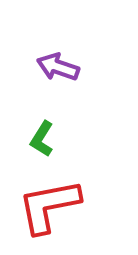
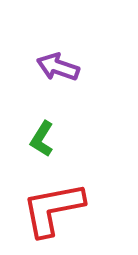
red L-shape: moved 4 px right, 3 px down
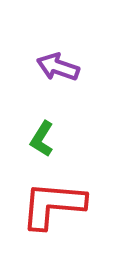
red L-shape: moved 4 px up; rotated 16 degrees clockwise
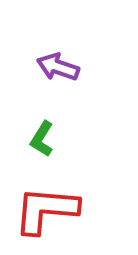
red L-shape: moved 7 px left, 5 px down
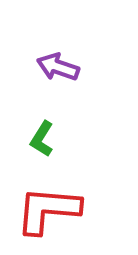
red L-shape: moved 2 px right
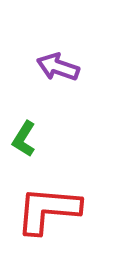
green L-shape: moved 18 px left
